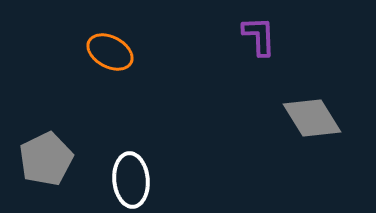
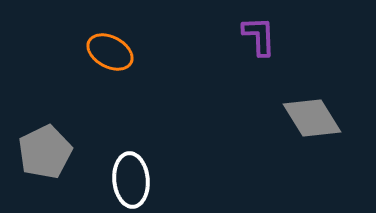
gray pentagon: moved 1 px left, 7 px up
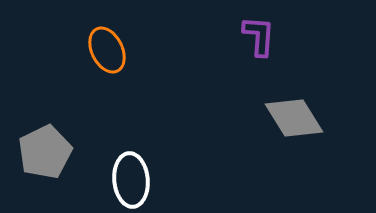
purple L-shape: rotated 6 degrees clockwise
orange ellipse: moved 3 px left, 2 px up; rotated 36 degrees clockwise
gray diamond: moved 18 px left
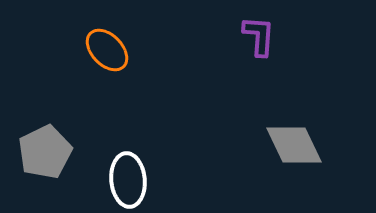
orange ellipse: rotated 18 degrees counterclockwise
gray diamond: moved 27 px down; rotated 6 degrees clockwise
white ellipse: moved 3 px left
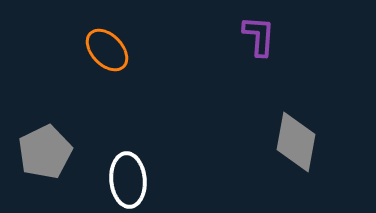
gray diamond: moved 2 px right, 3 px up; rotated 36 degrees clockwise
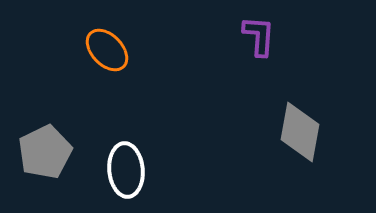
gray diamond: moved 4 px right, 10 px up
white ellipse: moved 2 px left, 10 px up
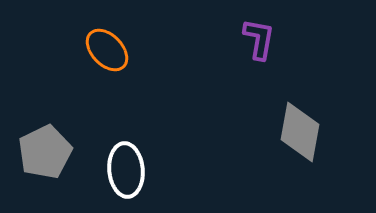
purple L-shape: moved 3 px down; rotated 6 degrees clockwise
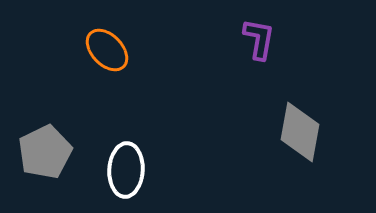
white ellipse: rotated 8 degrees clockwise
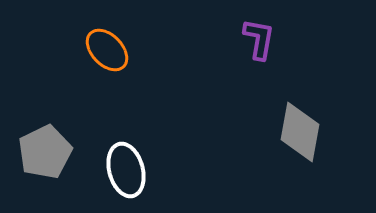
white ellipse: rotated 18 degrees counterclockwise
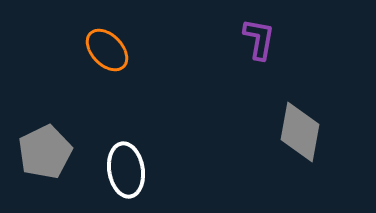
white ellipse: rotated 6 degrees clockwise
